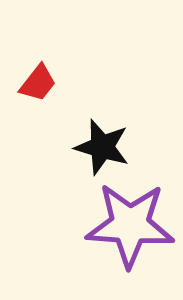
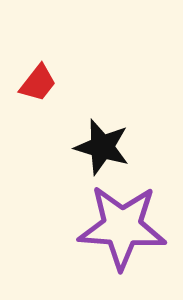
purple star: moved 8 px left, 2 px down
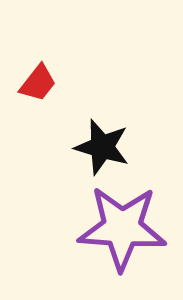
purple star: moved 1 px down
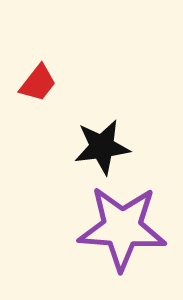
black star: rotated 24 degrees counterclockwise
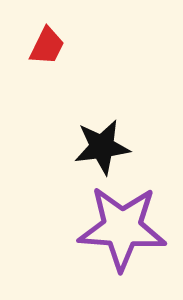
red trapezoid: moved 9 px right, 37 px up; rotated 12 degrees counterclockwise
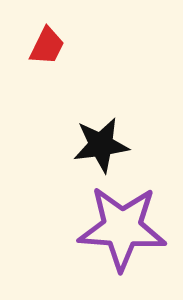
black star: moved 1 px left, 2 px up
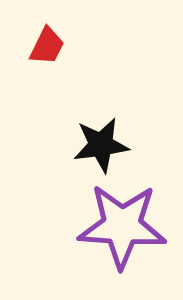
purple star: moved 2 px up
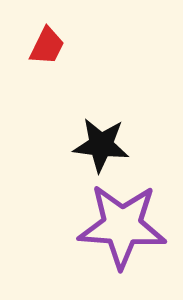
black star: rotated 14 degrees clockwise
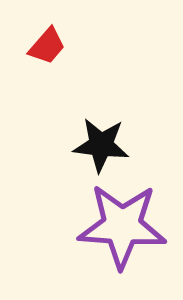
red trapezoid: rotated 15 degrees clockwise
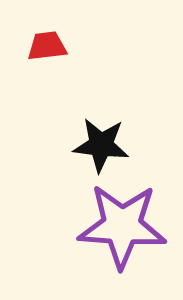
red trapezoid: rotated 138 degrees counterclockwise
